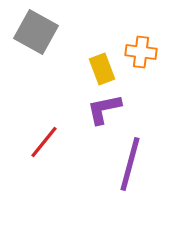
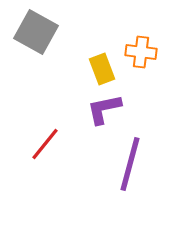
red line: moved 1 px right, 2 px down
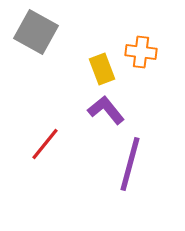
purple L-shape: moved 2 px right, 1 px down; rotated 63 degrees clockwise
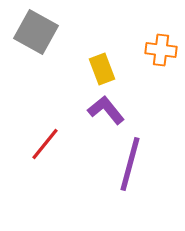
orange cross: moved 20 px right, 2 px up
